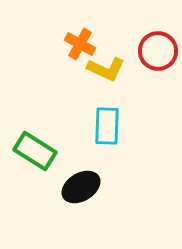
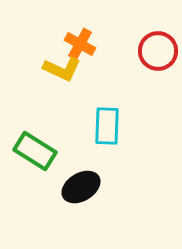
yellow L-shape: moved 44 px left
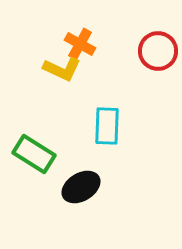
green rectangle: moved 1 px left, 3 px down
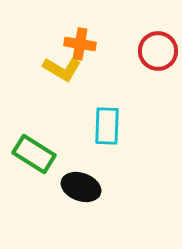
orange cross: rotated 20 degrees counterclockwise
yellow L-shape: rotated 6 degrees clockwise
black ellipse: rotated 51 degrees clockwise
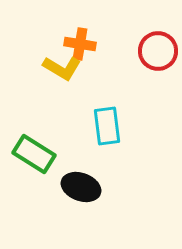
yellow L-shape: moved 1 px up
cyan rectangle: rotated 9 degrees counterclockwise
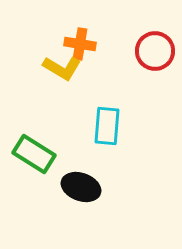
red circle: moved 3 px left
cyan rectangle: rotated 12 degrees clockwise
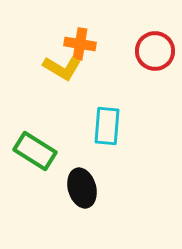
green rectangle: moved 1 px right, 3 px up
black ellipse: moved 1 px right, 1 px down; rotated 54 degrees clockwise
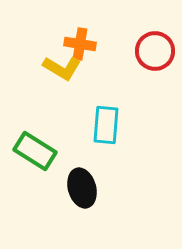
cyan rectangle: moved 1 px left, 1 px up
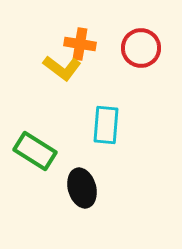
red circle: moved 14 px left, 3 px up
yellow L-shape: rotated 6 degrees clockwise
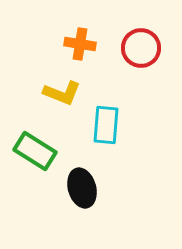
yellow L-shape: moved 25 px down; rotated 15 degrees counterclockwise
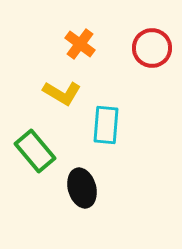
orange cross: rotated 28 degrees clockwise
red circle: moved 11 px right
yellow L-shape: rotated 9 degrees clockwise
green rectangle: rotated 18 degrees clockwise
